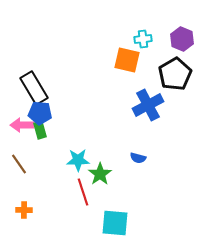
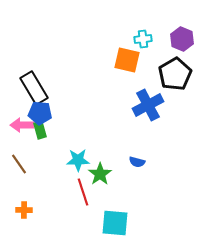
blue semicircle: moved 1 px left, 4 px down
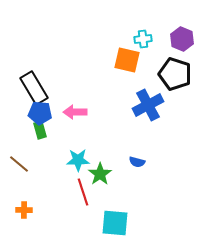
black pentagon: rotated 24 degrees counterclockwise
pink arrow: moved 53 px right, 13 px up
brown line: rotated 15 degrees counterclockwise
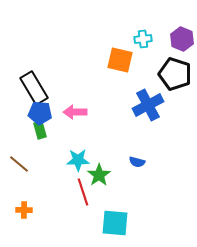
orange square: moved 7 px left
green star: moved 1 px left, 1 px down
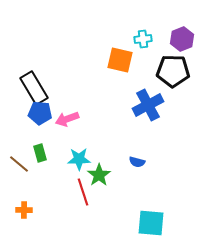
purple hexagon: rotated 15 degrees clockwise
black pentagon: moved 2 px left, 3 px up; rotated 16 degrees counterclockwise
pink arrow: moved 8 px left, 7 px down; rotated 20 degrees counterclockwise
green rectangle: moved 23 px down
cyan star: moved 1 px right, 1 px up
cyan square: moved 36 px right
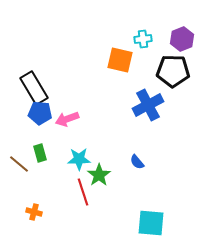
blue semicircle: rotated 35 degrees clockwise
orange cross: moved 10 px right, 2 px down; rotated 14 degrees clockwise
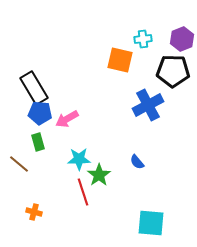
pink arrow: rotated 10 degrees counterclockwise
green rectangle: moved 2 px left, 11 px up
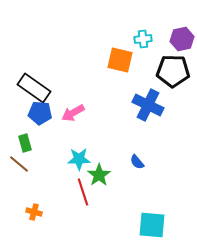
purple hexagon: rotated 10 degrees clockwise
black rectangle: rotated 24 degrees counterclockwise
blue cross: rotated 36 degrees counterclockwise
pink arrow: moved 6 px right, 6 px up
green rectangle: moved 13 px left, 1 px down
cyan square: moved 1 px right, 2 px down
